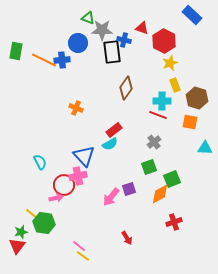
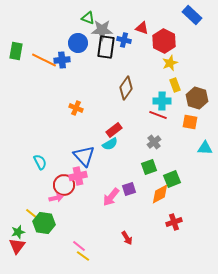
black rectangle at (112, 52): moved 6 px left, 5 px up; rotated 15 degrees clockwise
green star at (21, 232): moved 3 px left
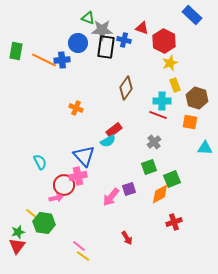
cyan semicircle at (110, 144): moved 2 px left, 3 px up
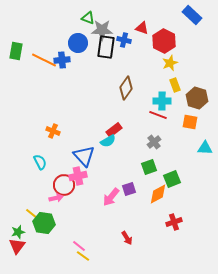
orange cross at (76, 108): moved 23 px left, 23 px down
orange diamond at (160, 194): moved 2 px left
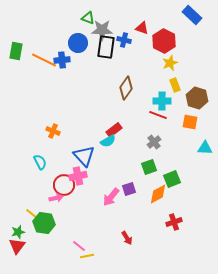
yellow line at (83, 256): moved 4 px right; rotated 48 degrees counterclockwise
